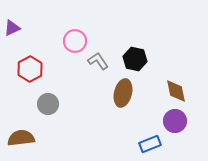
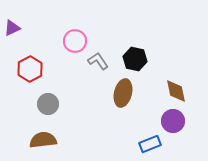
purple circle: moved 2 px left
brown semicircle: moved 22 px right, 2 px down
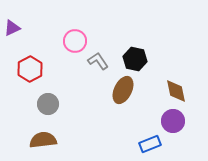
brown ellipse: moved 3 px up; rotated 12 degrees clockwise
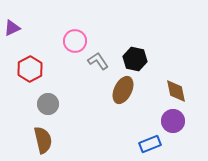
brown semicircle: rotated 84 degrees clockwise
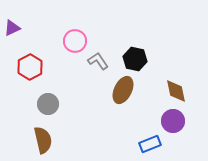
red hexagon: moved 2 px up
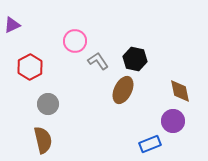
purple triangle: moved 3 px up
brown diamond: moved 4 px right
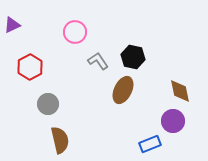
pink circle: moved 9 px up
black hexagon: moved 2 px left, 2 px up
brown semicircle: moved 17 px right
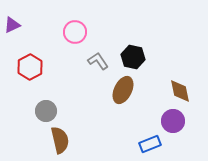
gray circle: moved 2 px left, 7 px down
